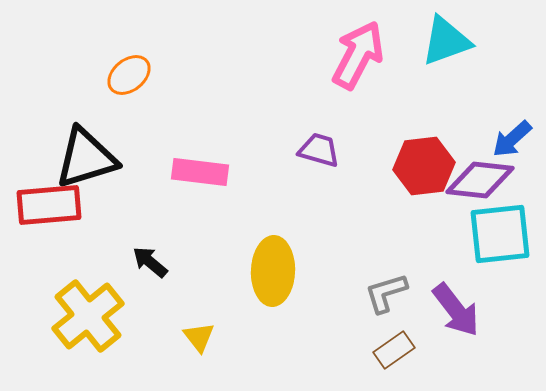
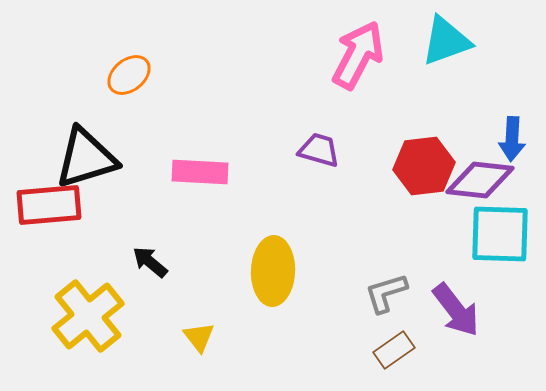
blue arrow: rotated 45 degrees counterclockwise
pink rectangle: rotated 4 degrees counterclockwise
cyan square: rotated 8 degrees clockwise
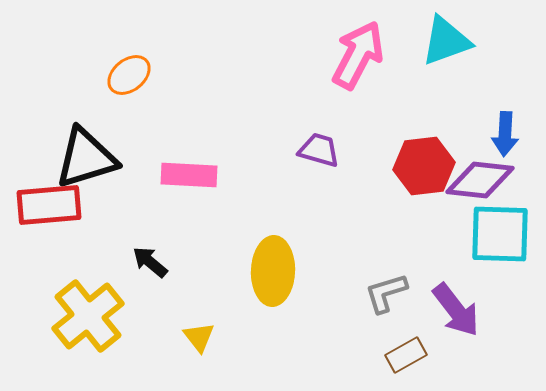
blue arrow: moved 7 px left, 5 px up
pink rectangle: moved 11 px left, 3 px down
brown rectangle: moved 12 px right, 5 px down; rotated 6 degrees clockwise
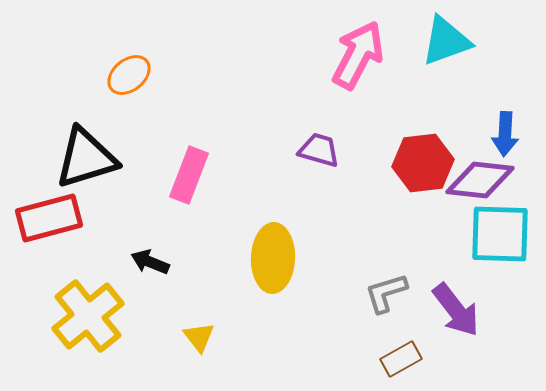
red hexagon: moved 1 px left, 3 px up
pink rectangle: rotated 72 degrees counterclockwise
red rectangle: moved 13 px down; rotated 10 degrees counterclockwise
black arrow: rotated 18 degrees counterclockwise
yellow ellipse: moved 13 px up
brown rectangle: moved 5 px left, 4 px down
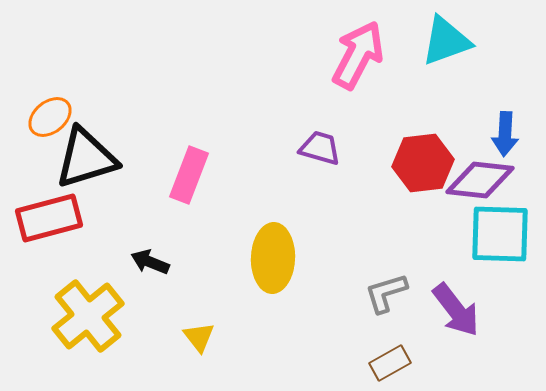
orange ellipse: moved 79 px left, 42 px down
purple trapezoid: moved 1 px right, 2 px up
brown rectangle: moved 11 px left, 4 px down
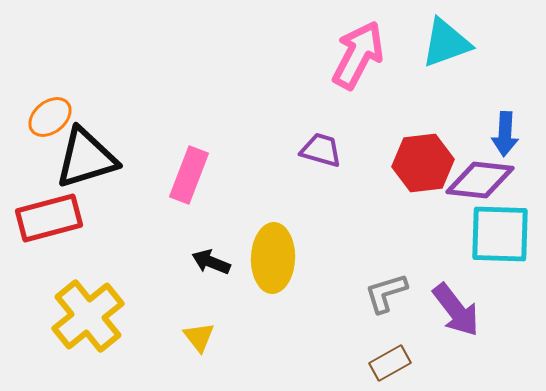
cyan triangle: moved 2 px down
purple trapezoid: moved 1 px right, 2 px down
black arrow: moved 61 px right
